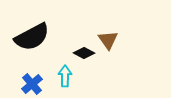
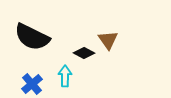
black semicircle: rotated 54 degrees clockwise
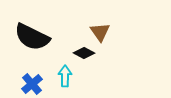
brown triangle: moved 8 px left, 8 px up
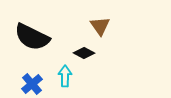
brown triangle: moved 6 px up
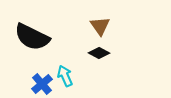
black diamond: moved 15 px right
cyan arrow: rotated 25 degrees counterclockwise
blue cross: moved 10 px right
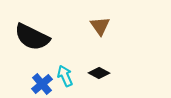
black diamond: moved 20 px down
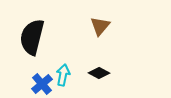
brown triangle: rotated 15 degrees clockwise
black semicircle: rotated 78 degrees clockwise
cyan arrow: moved 2 px left, 1 px up; rotated 35 degrees clockwise
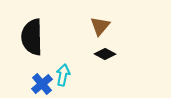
black semicircle: rotated 15 degrees counterclockwise
black diamond: moved 6 px right, 19 px up
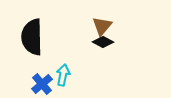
brown triangle: moved 2 px right
black diamond: moved 2 px left, 12 px up
